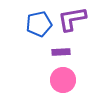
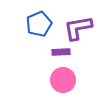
purple L-shape: moved 6 px right, 9 px down
blue pentagon: rotated 10 degrees counterclockwise
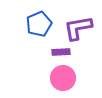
pink circle: moved 2 px up
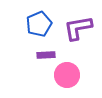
purple rectangle: moved 15 px left, 3 px down
pink circle: moved 4 px right, 3 px up
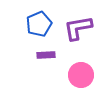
pink circle: moved 14 px right
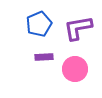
purple rectangle: moved 2 px left, 2 px down
pink circle: moved 6 px left, 6 px up
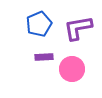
pink circle: moved 3 px left
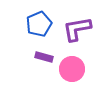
purple L-shape: moved 1 px left, 1 px down
purple rectangle: rotated 18 degrees clockwise
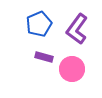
purple L-shape: rotated 44 degrees counterclockwise
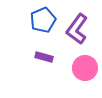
blue pentagon: moved 4 px right, 4 px up
pink circle: moved 13 px right, 1 px up
